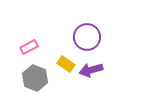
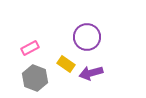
pink rectangle: moved 1 px right, 1 px down
purple arrow: moved 3 px down
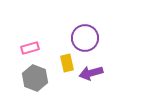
purple circle: moved 2 px left, 1 px down
pink rectangle: rotated 12 degrees clockwise
yellow rectangle: moved 1 px right, 1 px up; rotated 42 degrees clockwise
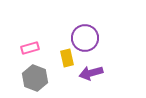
yellow rectangle: moved 5 px up
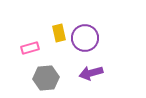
yellow rectangle: moved 8 px left, 25 px up
gray hexagon: moved 11 px right; rotated 25 degrees counterclockwise
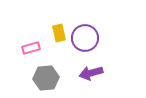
pink rectangle: moved 1 px right
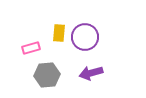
yellow rectangle: rotated 18 degrees clockwise
purple circle: moved 1 px up
gray hexagon: moved 1 px right, 3 px up
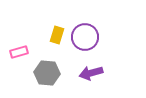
yellow rectangle: moved 2 px left, 2 px down; rotated 12 degrees clockwise
pink rectangle: moved 12 px left, 4 px down
gray hexagon: moved 2 px up; rotated 10 degrees clockwise
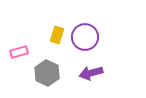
gray hexagon: rotated 20 degrees clockwise
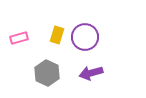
pink rectangle: moved 14 px up
